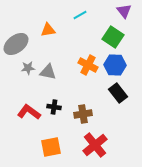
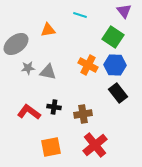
cyan line: rotated 48 degrees clockwise
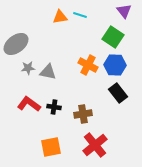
orange triangle: moved 12 px right, 13 px up
red L-shape: moved 8 px up
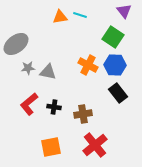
red L-shape: rotated 75 degrees counterclockwise
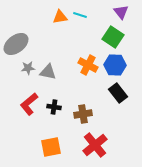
purple triangle: moved 3 px left, 1 px down
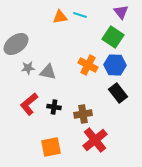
red cross: moved 5 px up
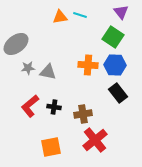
orange cross: rotated 24 degrees counterclockwise
red L-shape: moved 1 px right, 2 px down
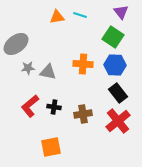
orange triangle: moved 3 px left
orange cross: moved 5 px left, 1 px up
red cross: moved 23 px right, 19 px up
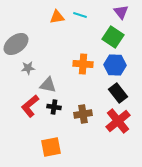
gray triangle: moved 13 px down
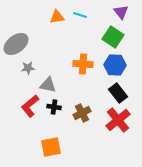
brown cross: moved 1 px left, 1 px up; rotated 18 degrees counterclockwise
red cross: moved 1 px up
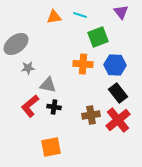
orange triangle: moved 3 px left
green square: moved 15 px left; rotated 35 degrees clockwise
brown cross: moved 9 px right, 2 px down; rotated 18 degrees clockwise
